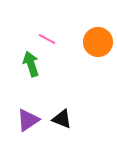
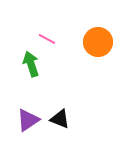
black triangle: moved 2 px left
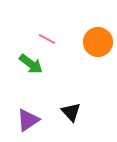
green arrow: rotated 145 degrees clockwise
black triangle: moved 11 px right, 7 px up; rotated 25 degrees clockwise
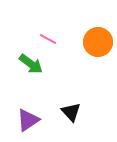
pink line: moved 1 px right
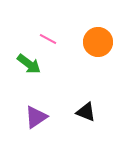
green arrow: moved 2 px left
black triangle: moved 15 px right; rotated 25 degrees counterclockwise
purple triangle: moved 8 px right, 3 px up
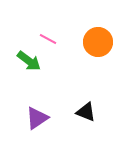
green arrow: moved 3 px up
purple triangle: moved 1 px right, 1 px down
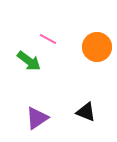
orange circle: moved 1 px left, 5 px down
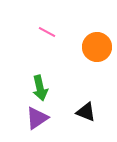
pink line: moved 1 px left, 7 px up
green arrow: moved 11 px right, 27 px down; rotated 40 degrees clockwise
